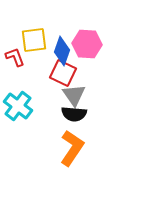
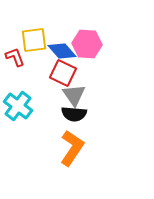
blue diamond: rotated 60 degrees counterclockwise
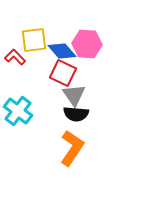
red L-shape: rotated 25 degrees counterclockwise
cyan cross: moved 5 px down
black semicircle: moved 2 px right
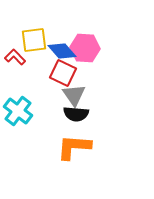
pink hexagon: moved 2 px left, 4 px down
orange L-shape: moved 2 px right, 1 px up; rotated 120 degrees counterclockwise
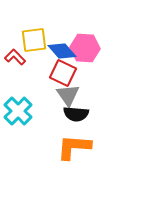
gray triangle: moved 6 px left
cyan cross: rotated 8 degrees clockwise
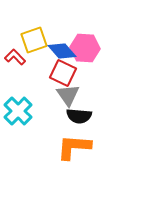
yellow square: rotated 12 degrees counterclockwise
black semicircle: moved 3 px right, 2 px down
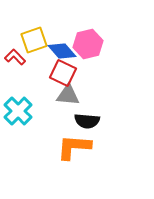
pink hexagon: moved 3 px right, 4 px up; rotated 16 degrees counterclockwise
gray triangle: rotated 50 degrees counterclockwise
black semicircle: moved 8 px right, 5 px down
